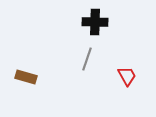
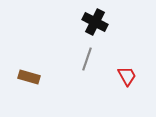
black cross: rotated 25 degrees clockwise
brown rectangle: moved 3 px right
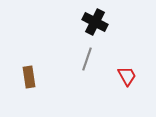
brown rectangle: rotated 65 degrees clockwise
